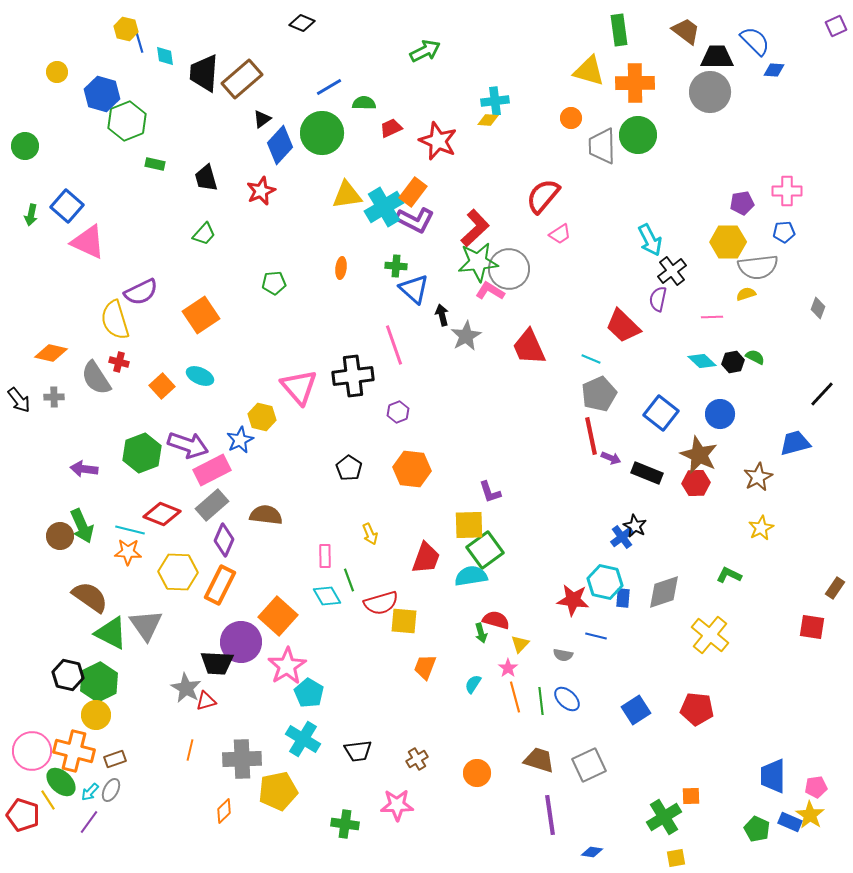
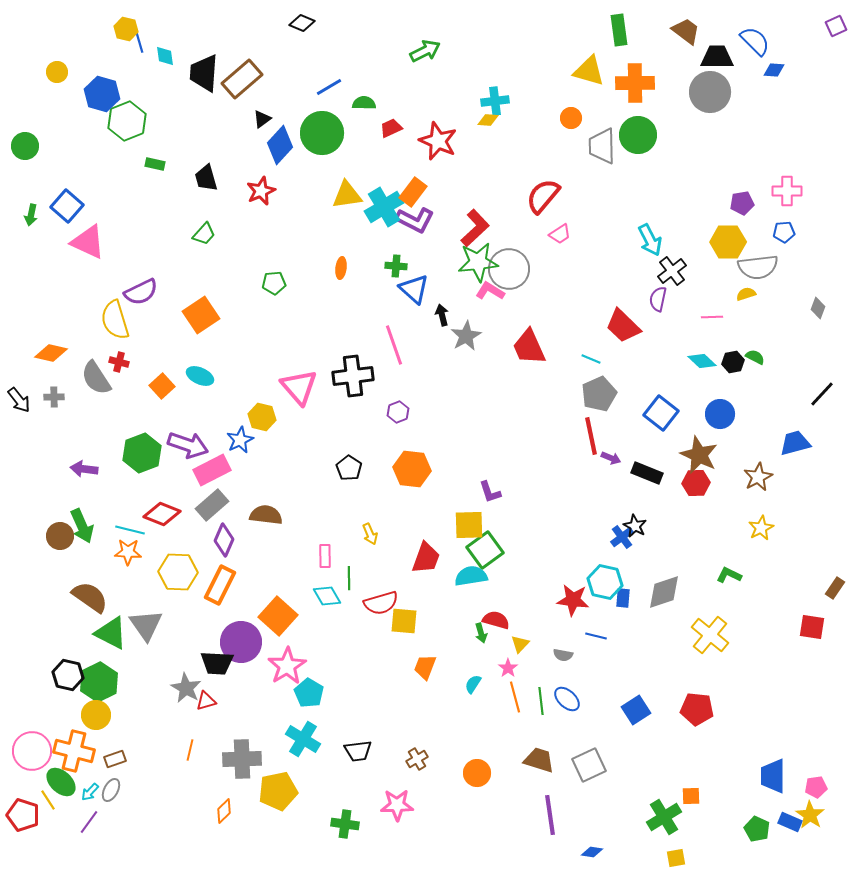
green line at (349, 580): moved 2 px up; rotated 20 degrees clockwise
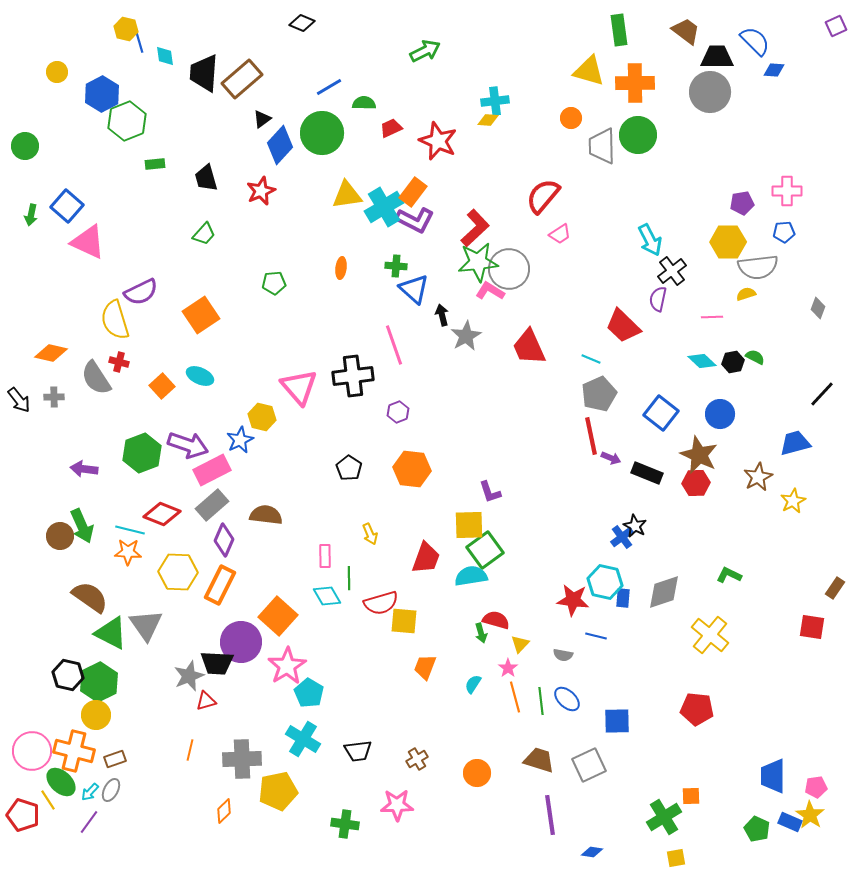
blue hexagon at (102, 94): rotated 16 degrees clockwise
green rectangle at (155, 164): rotated 18 degrees counterclockwise
yellow star at (761, 528): moved 32 px right, 27 px up
gray star at (186, 688): moved 3 px right, 12 px up; rotated 20 degrees clockwise
blue square at (636, 710): moved 19 px left, 11 px down; rotated 32 degrees clockwise
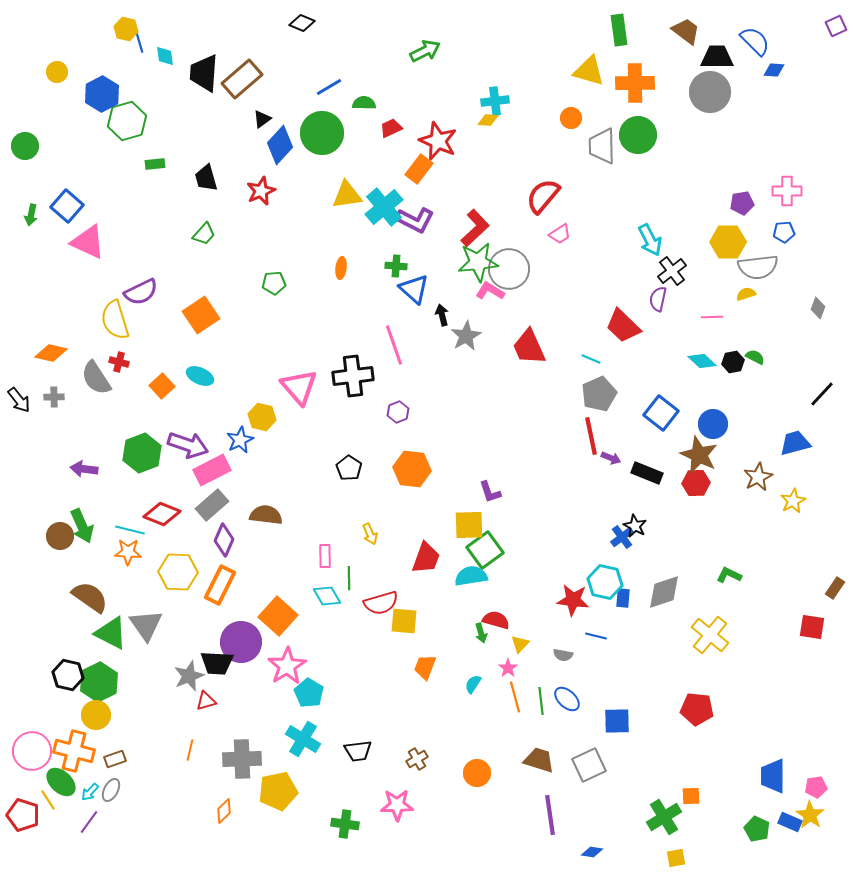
green hexagon at (127, 121): rotated 6 degrees clockwise
orange rectangle at (413, 192): moved 6 px right, 23 px up
cyan cross at (384, 207): rotated 9 degrees counterclockwise
blue circle at (720, 414): moved 7 px left, 10 px down
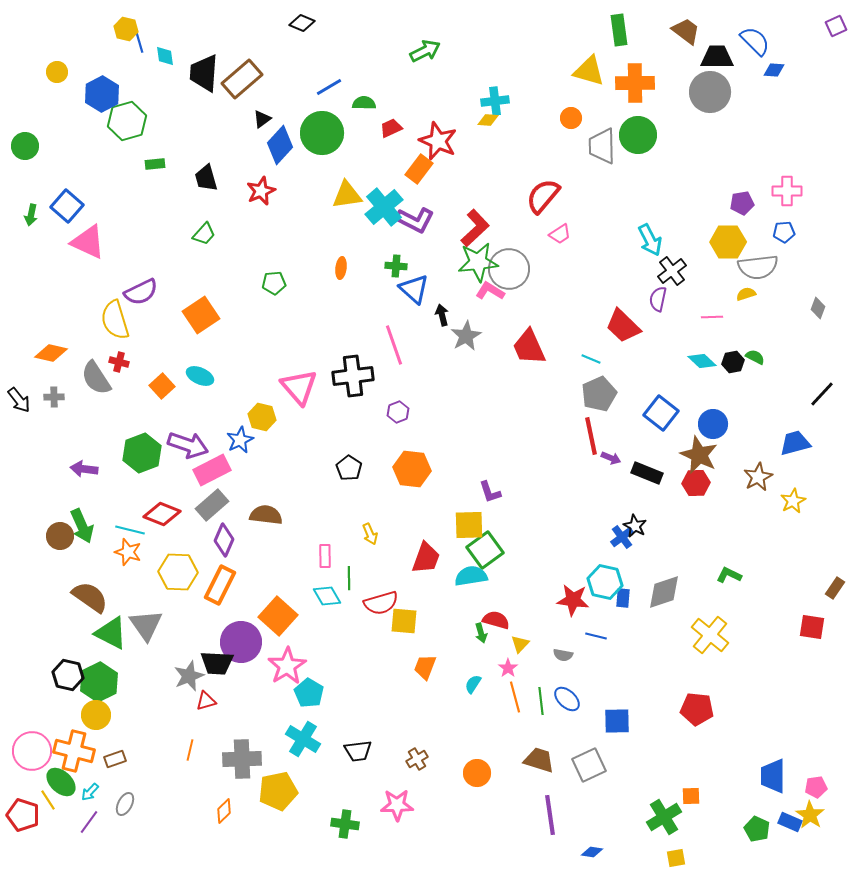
orange star at (128, 552): rotated 16 degrees clockwise
gray ellipse at (111, 790): moved 14 px right, 14 px down
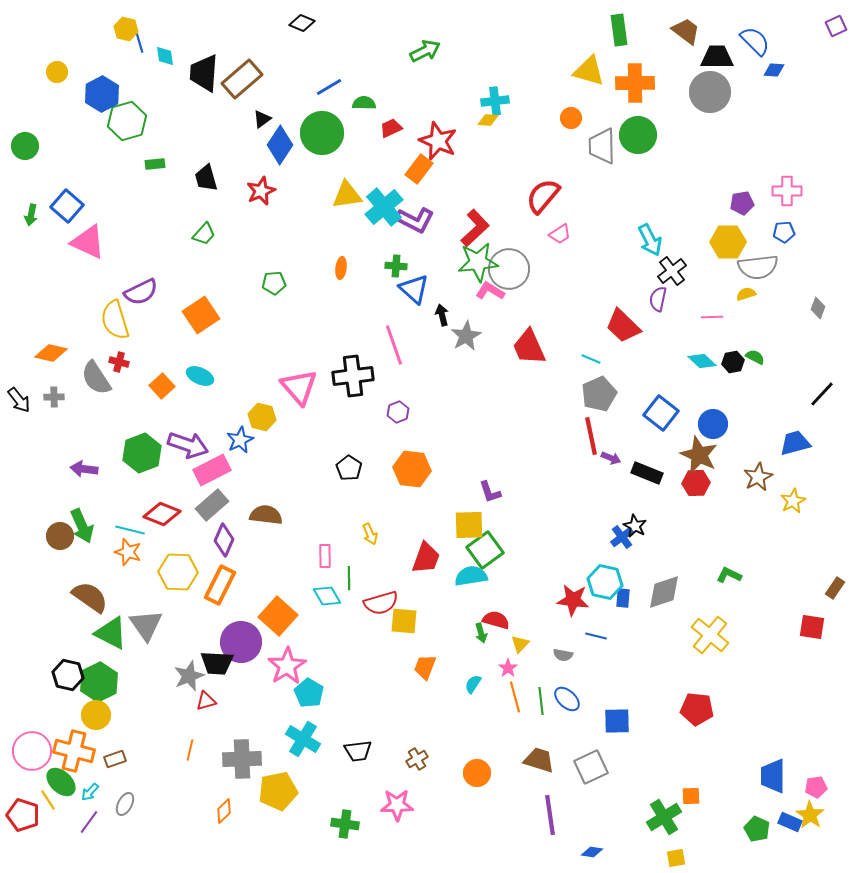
blue diamond at (280, 145): rotated 9 degrees counterclockwise
gray square at (589, 765): moved 2 px right, 2 px down
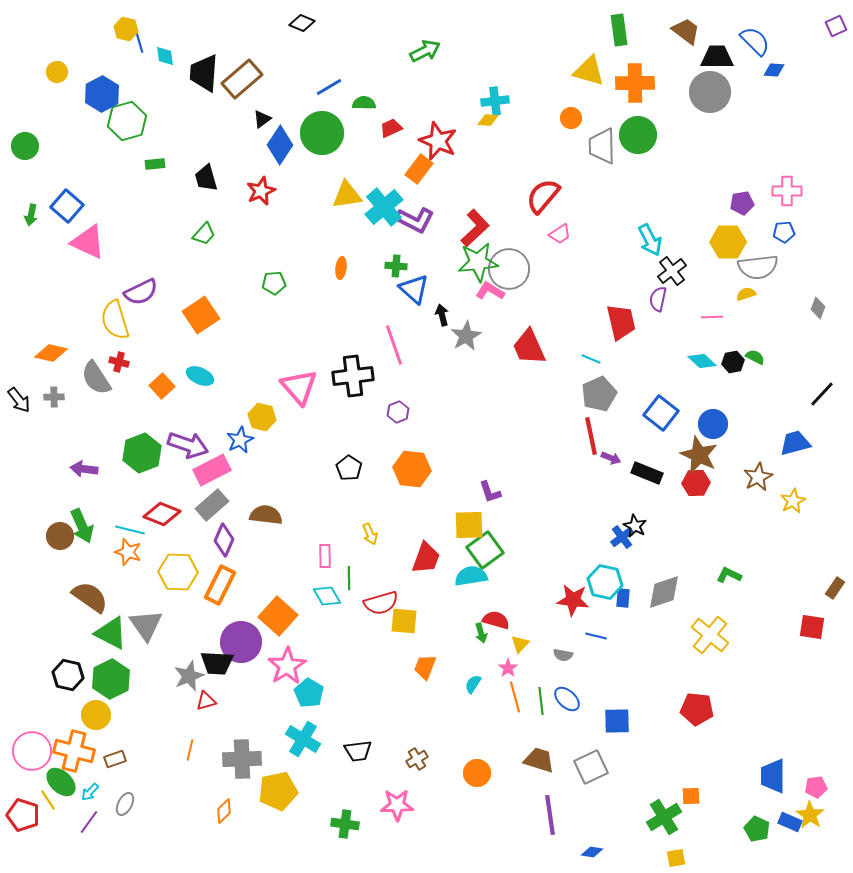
red trapezoid at (623, 326): moved 2 px left, 4 px up; rotated 147 degrees counterclockwise
green hexagon at (99, 682): moved 12 px right, 3 px up
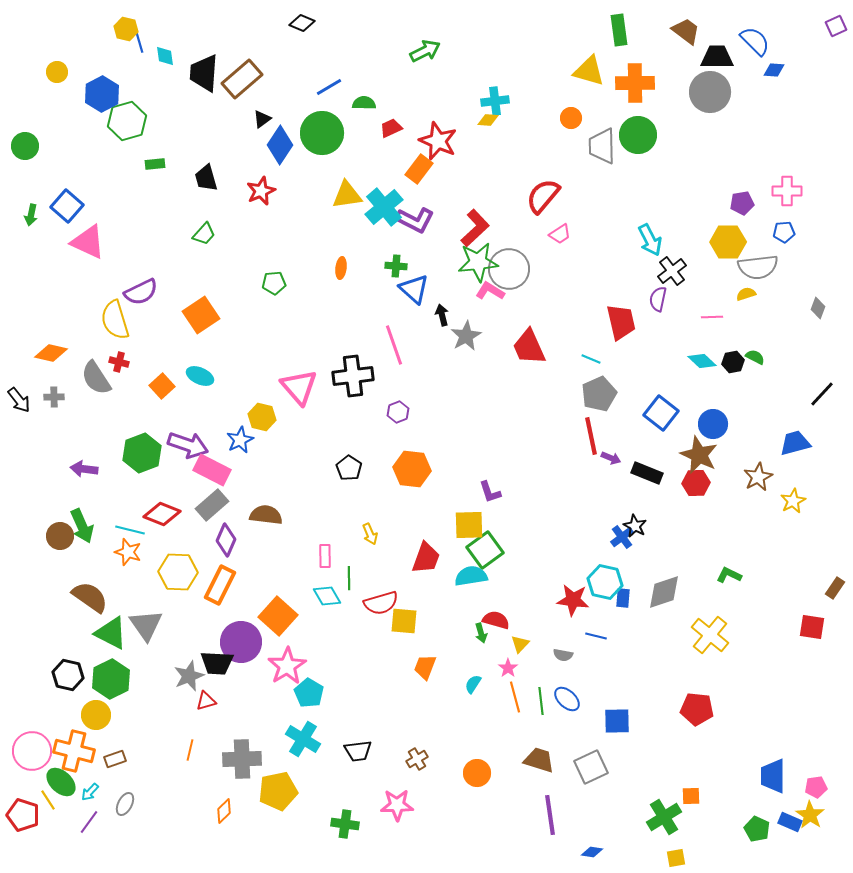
pink rectangle at (212, 470): rotated 54 degrees clockwise
purple diamond at (224, 540): moved 2 px right
